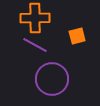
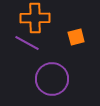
orange square: moved 1 px left, 1 px down
purple line: moved 8 px left, 2 px up
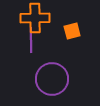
orange square: moved 4 px left, 6 px up
purple line: moved 4 px right, 3 px up; rotated 60 degrees clockwise
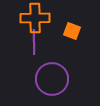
orange square: rotated 36 degrees clockwise
purple line: moved 3 px right, 2 px down
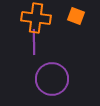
orange cross: moved 1 px right; rotated 8 degrees clockwise
orange square: moved 4 px right, 15 px up
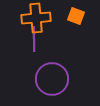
orange cross: rotated 12 degrees counterclockwise
purple line: moved 3 px up
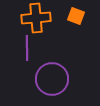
purple line: moved 7 px left, 9 px down
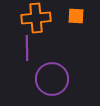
orange square: rotated 18 degrees counterclockwise
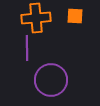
orange square: moved 1 px left
purple circle: moved 1 px left, 1 px down
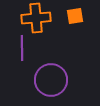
orange square: rotated 12 degrees counterclockwise
purple line: moved 5 px left
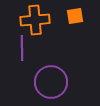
orange cross: moved 1 px left, 2 px down
purple circle: moved 2 px down
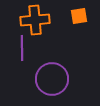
orange square: moved 4 px right
purple circle: moved 1 px right, 3 px up
